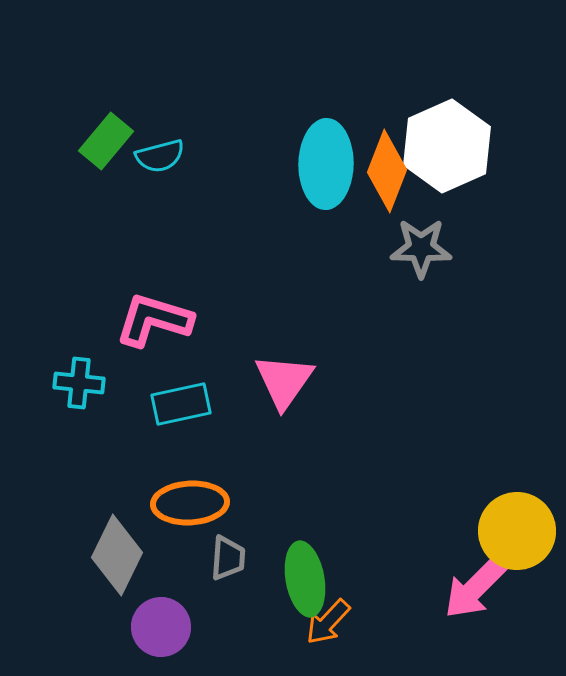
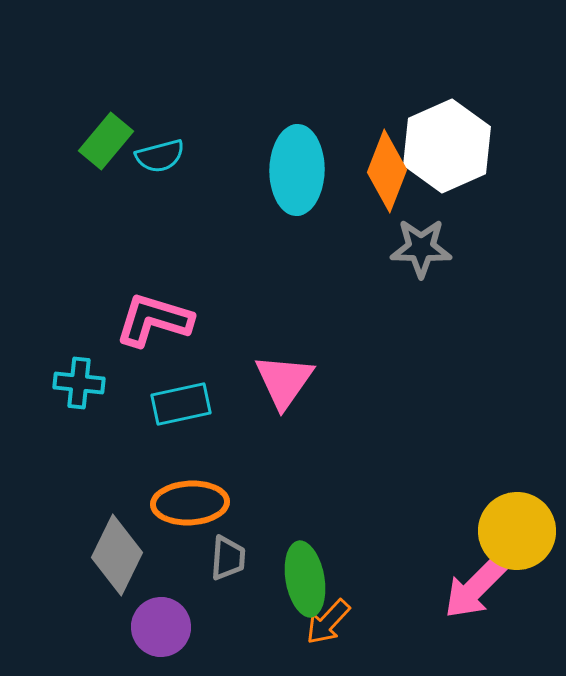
cyan ellipse: moved 29 px left, 6 px down
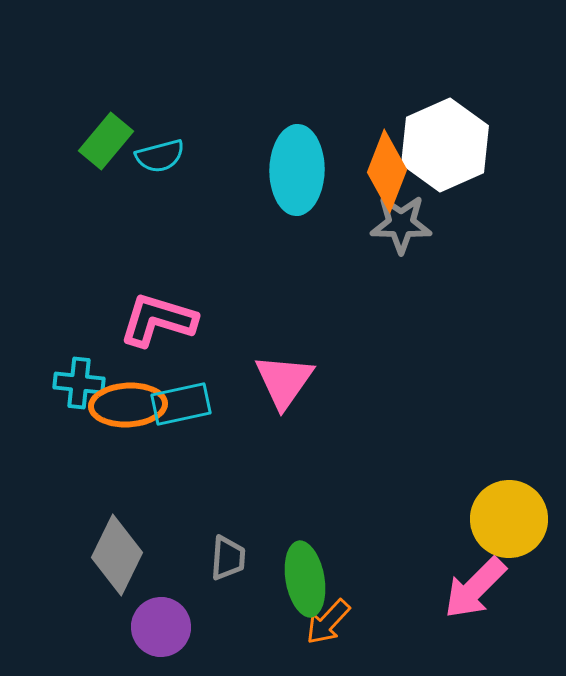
white hexagon: moved 2 px left, 1 px up
gray star: moved 20 px left, 24 px up
pink L-shape: moved 4 px right
orange ellipse: moved 62 px left, 98 px up
yellow circle: moved 8 px left, 12 px up
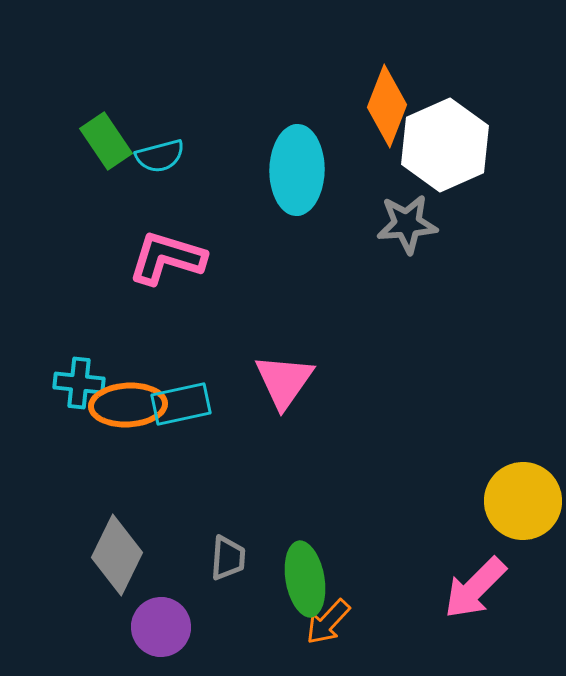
green rectangle: rotated 74 degrees counterclockwise
orange diamond: moved 65 px up
gray star: moved 6 px right; rotated 6 degrees counterclockwise
pink L-shape: moved 9 px right, 62 px up
yellow circle: moved 14 px right, 18 px up
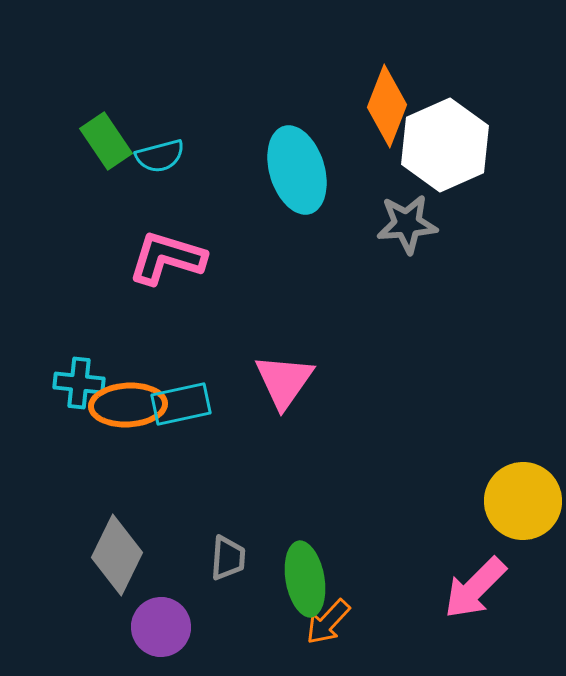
cyan ellipse: rotated 18 degrees counterclockwise
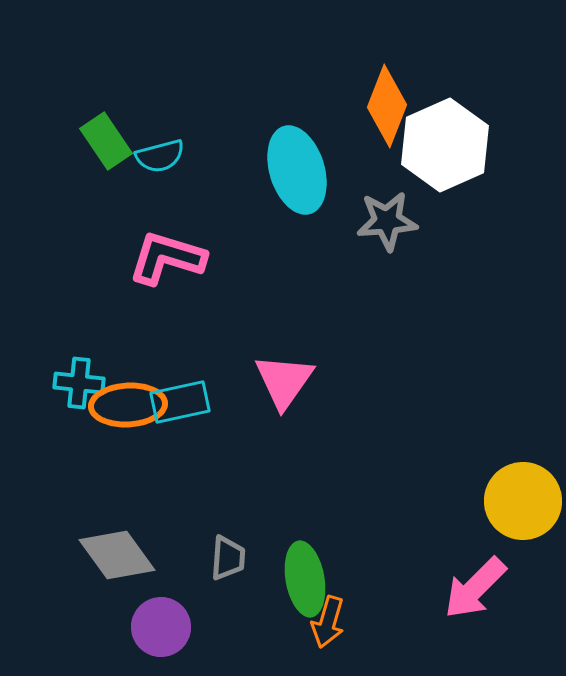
gray star: moved 20 px left, 3 px up
cyan rectangle: moved 1 px left, 2 px up
gray diamond: rotated 62 degrees counterclockwise
orange arrow: rotated 27 degrees counterclockwise
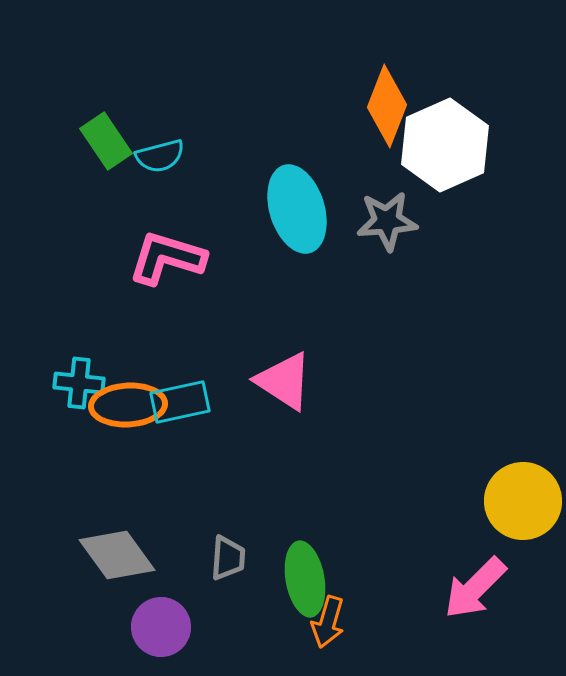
cyan ellipse: moved 39 px down
pink triangle: rotated 32 degrees counterclockwise
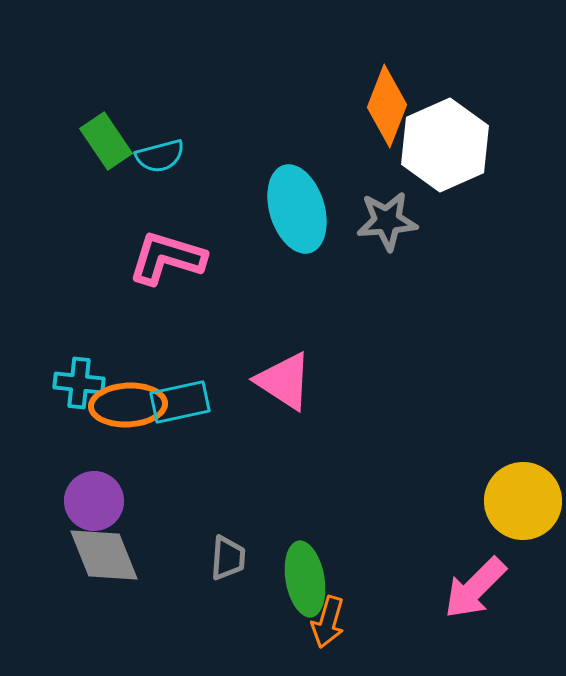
gray diamond: moved 13 px left; rotated 14 degrees clockwise
purple circle: moved 67 px left, 126 px up
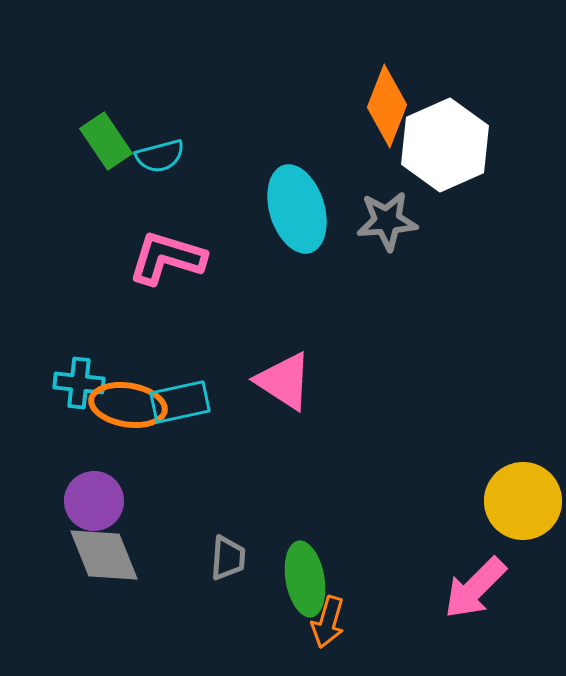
orange ellipse: rotated 12 degrees clockwise
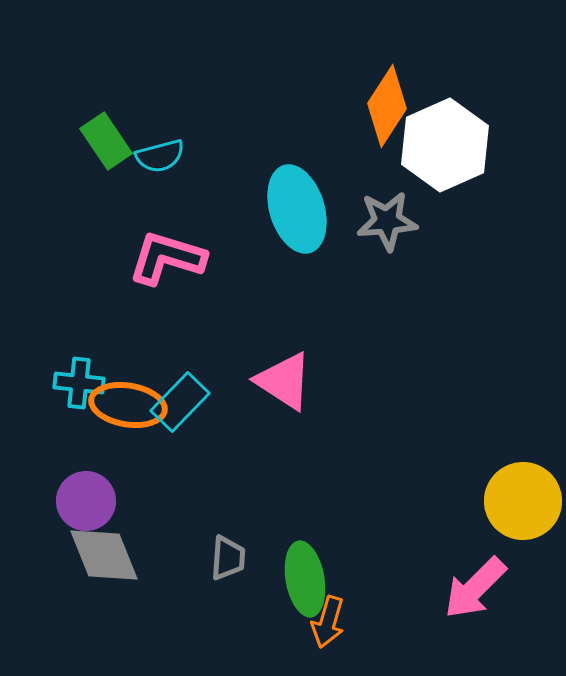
orange diamond: rotated 12 degrees clockwise
cyan rectangle: rotated 34 degrees counterclockwise
purple circle: moved 8 px left
